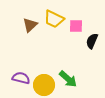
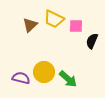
yellow circle: moved 13 px up
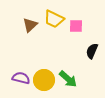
black semicircle: moved 10 px down
yellow circle: moved 8 px down
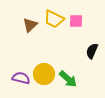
pink square: moved 5 px up
yellow circle: moved 6 px up
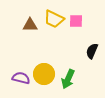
brown triangle: rotated 42 degrees clockwise
green arrow: rotated 72 degrees clockwise
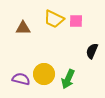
brown triangle: moved 7 px left, 3 px down
purple semicircle: moved 1 px down
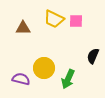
black semicircle: moved 1 px right, 5 px down
yellow circle: moved 6 px up
